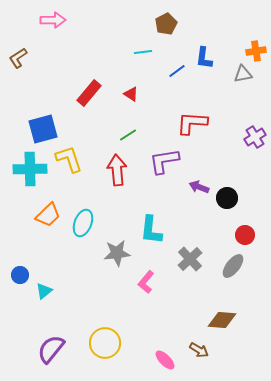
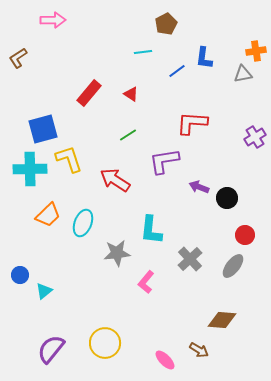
red arrow: moved 2 px left, 10 px down; rotated 52 degrees counterclockwise
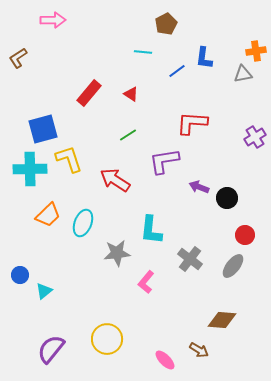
cyan line: rotated 12 degrees clockwise
gray cross: rotated 10 degrees counterclockwise
yellow circle: moved 2 px right, 4 px up
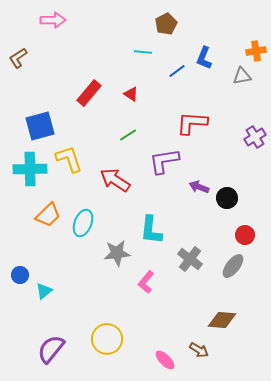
blue L-shape: rotated 15 degrees clockwise
gray triangle: moved 1 px left, 2 px down
blue square: moved 3 px left, 3 px up
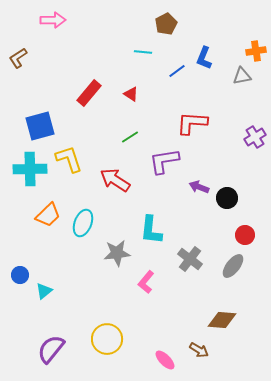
green line: moved 2 px right, 2 px down
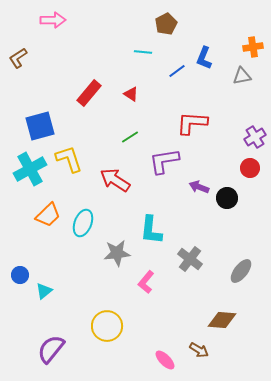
orange cross: moved 3 px left, 4 px up
cyan cross: rotated 28 degrees counterclockwise
red circle: moved 5 px right, 67 px up
gray ellipse: moved 8 px right, 5 px down
yellow circle: moved 13 px up
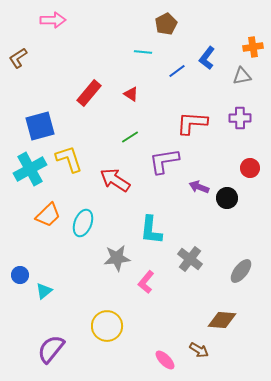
blue L-shape: moved 3 px right; rotated 15 degrees clockwise
purple cross: moved 15 px left, 19 px up; rotated 30 degrees clockwise
gray star: moved 5 px down
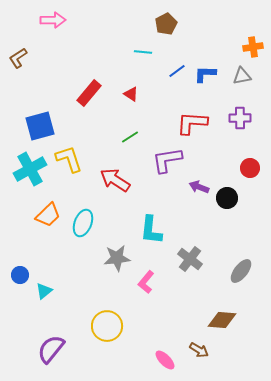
blue L-shape: moved 2 px left, 16 px down; rotated 55 degrees clockwise
purple L-shape: moved 3 px right, 1 px up
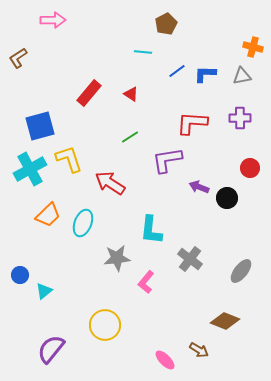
orange cross: rotated 24 degrees clockwise
red arrow: moved 5 px left, 3 px down
brown diamond: moved 3 px right, 1 px down; rotated 16 degrees clockwise
yellow circle: moved 2 px left, 1 px up
